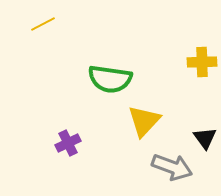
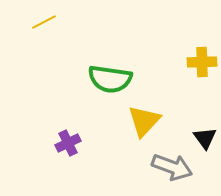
yellow line: moved 1 px right, 2 px up
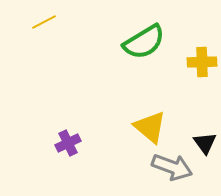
green semicircle: moved 34 px right, 37 px up; rotated 39 degrees counterclockwise
yellow triangle: moved 6 px right, 6 px down; rotated 33 degrees counterclockwise
black triangle: moved 5 px down
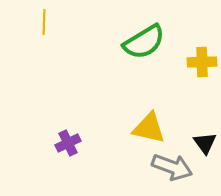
yellow line: rotated 60 degrees counterclockwise
yellow triangle: moved 1 px left, 1 px down; rotated 27 degrees counterclockwise
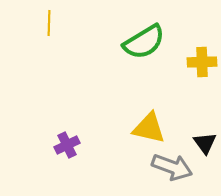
yellow line: moved 5 px right, 1 px down
purple cross: moved 1 px left, 2 px down
